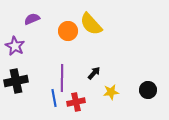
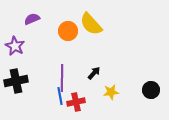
black circle: moved 3 px right
blue line: moved 6 px right, 2 px up
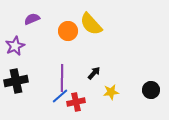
purple star: rotated 18 degrees clockwise
blue line: rotated 60 degrees clockwise
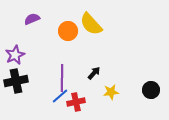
purple star: moved 9 px down
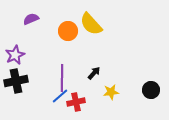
purple semicircle: moved 1 px left
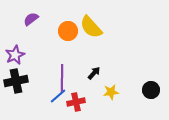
purple semicircle: rotated 14 degrees counterclockwise
yellow semicircle: moved 3 px down
blue line: moved 2 px left
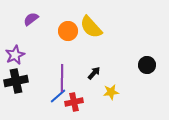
black circle: moved 4 px left, 25 px up
red cross: moved 2 px left
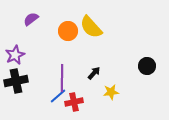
black circle: moved 1 px down
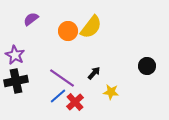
yellow semicircle: rotated 100 degrees counterclockwise
purple star: rotated 18 degrees counterclockwise
purple line: rotated 56 degrees counterclockwise
yellow star: rotated 14 degrees clockwise
red cross: moved 1 px right; rotated 30 degrees counterclockwise
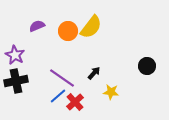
purple semicircle: moved 6 px right, 7 px down; rotated 14 degrees clockwise
